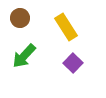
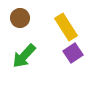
purple square: moved 10 px up; rotated 12 degrees clockwise
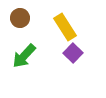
yellow rectangle: moved 1 px left
purple square: rotated 12 degrees counterclockwise
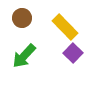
brown circle: moved 2 px right
yellow rectangle: rotated 12 degrees counterclockwise
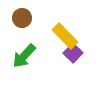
yellow rectangle: moved 9 px down
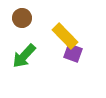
purple square: rotated 24 degrees counterclockwise
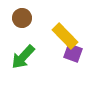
green arrow: moved 1 px left, 1 px down
